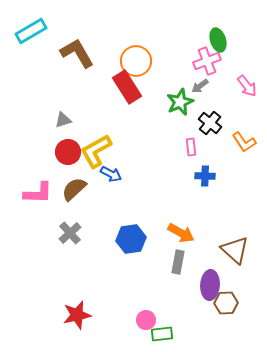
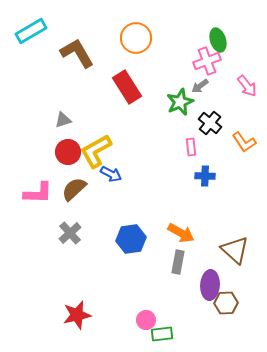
orange circle: moved 23 px up
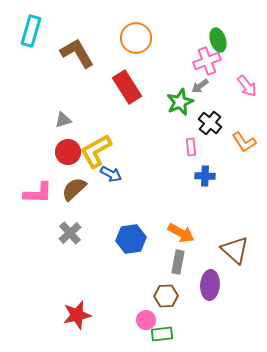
cyan rectangle: rotated 44 degrees counterclockwise
brown hexagon: moved 60 px left, 7 px up
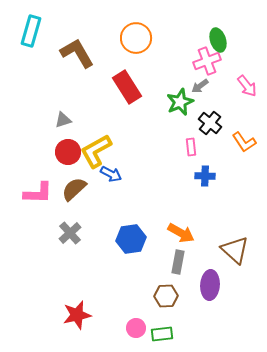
pink circle: moved 10 px left, 8 px down
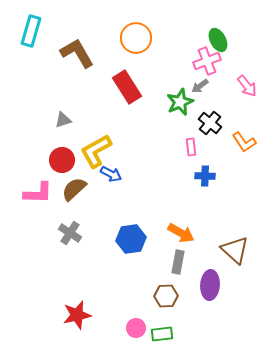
green ellipse: rotated 10 degrees counterclockwise
red circle: moved 6 px left, 8 px down
gray cross: rotated 15 degrees counterclockwise
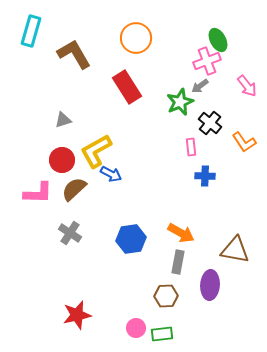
brown L-shape: moved 3 px left, 1 px down
brown triangle: rotated 32 degrees counterclockwise
